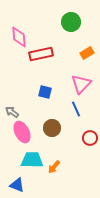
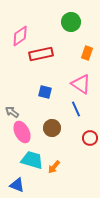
pink diamond: moved 1 px right, 1 px up; rotated 60 degrees clockwise
orange rectangle: rotated 40 degrees counterclockwise
pink triangle: rotated 40 degrees counterclockwise
cyan trapezoid: rotated 15 degrees clockwise
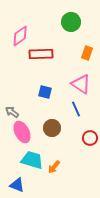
red rectangle: rotated 10 degrees clockwise
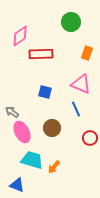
pink triangle: rotated 10 degrees counterclockwise
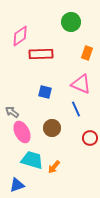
blue triangle: rotated 42 degrees counterclockwise
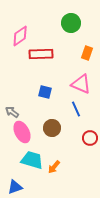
green circle: moved 1 px down
blue triangle: moved 2 px left, 2 px down
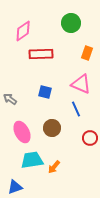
pink diamond: moved 3 px right, 5 px up
gray arrow: moved 2 px left, 13 px up
cyan trapezoid: rotated 25 degrees counterclockwise
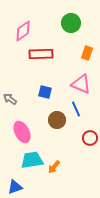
brown circle: moved 5 px right, 8 px up
